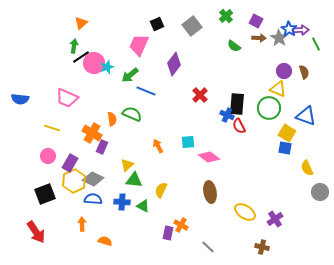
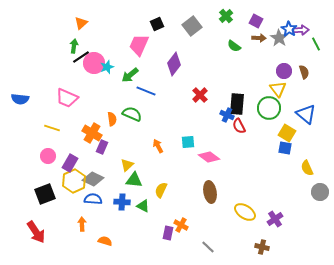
yellow triangle at (278, 89): rotated 30 degrees clockwise
blue triangle at (306, 116): moved 2 px up; rotated 20 degrees clockwise
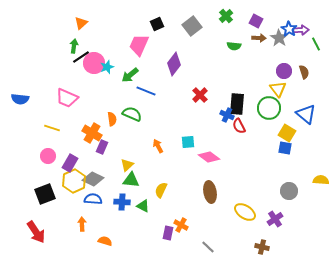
green semicircle at (234, 46): rotated 32 degrees counterclockwise
yellow semicircle at (307, 168): moved 14 px right, 12 px down; rotated 119 degrees clockwise
green triangle at (134, 180): moved 3 px left
gray circle at (320, 192): moved 31 px left, 1 px up
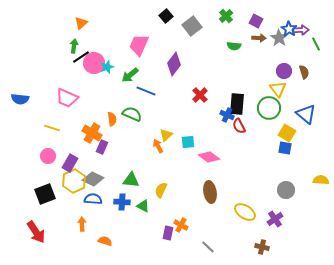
black square at (157, 24): moved 9 px right, 8 px up; rotated 16 degrees counterclockwise
yellow triangle at (127, 165): moved 39 px right, 30 px up
gray circle at (289, 191): moved 3 px left, 1 px up
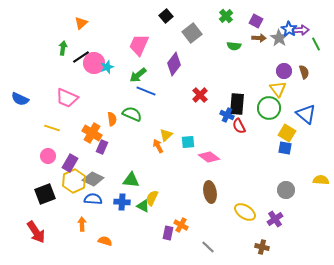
gray square at (192, 26): moved 7 px down
green arrow at (74, 46): moved 11 px left, 2 px down
green arrow at (130, 75): moved 8 px right
blue semicircle at (20, 99): rotated 18 degrees clockwise
yellow semicircle at (161, 190): moved 9 px left, 8 px down
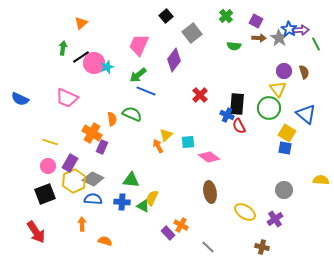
purple diamond at (174, 64): moved 4 px up
yellow line at (52, 128): moved 2 px left, 14 px down
pink circle at (48, 156): moved 10 px down
gray circle at (286, 190): moved 2 px left
purple rectangle at (168, 233): rotated 56 degrees counterclockwise
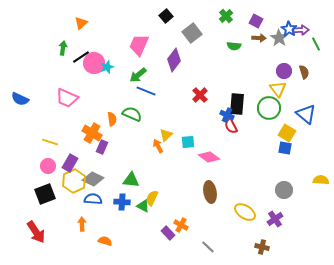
red semicircle at (239, 126): moved 8 px left
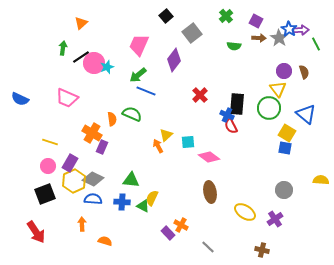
brown cross at (262, 247): moved 3 px down
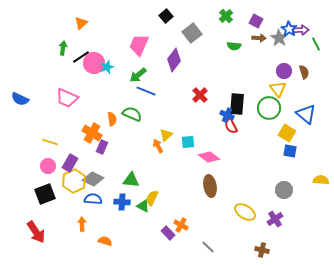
blue square at (285, 148): moved 5 px right, 3 px down
brown ellipse at (210, 192): moved 6 px up
